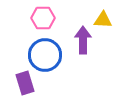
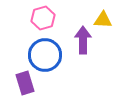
pink hexagon: rotated 15 degrees counterclockwise
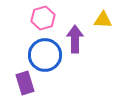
purple arrow: moved 8 px left, 1 px up
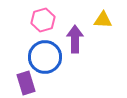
pink hexagon: moved 2 px down
blue circle: moved 2 px down
purple rectangle: moved 1 px right
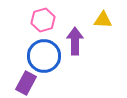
purple arrow: moved 2 px down
blue circle: moved 1 px left, 1 px up
purple rectangle: rotated 45 degrees clockwise
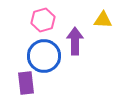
purple rectangle: rotated 35 degrees counterclockwise
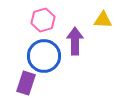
purple rectangle: rotated 25 degrees clockwise
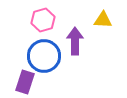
purple rectangle: moved 1 px left, 1 px up
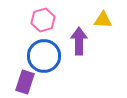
purple arrow: moved 4 px right
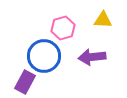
pink hexagon: moved 20 px right, 8 px down
purple arrow: moved 13 px right, 16 px down; rotated 96 degrees counterclockwise
purple rectangle: rotated 10 degrees clockwise
